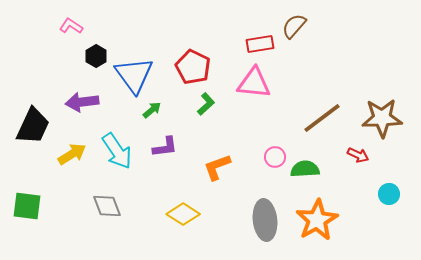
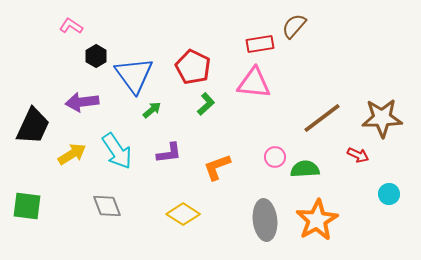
purple L-shape: moved 4 px right, 6 px down
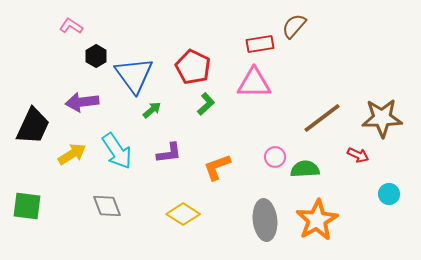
pink triangle: rotated 6 degrees counterclockwise
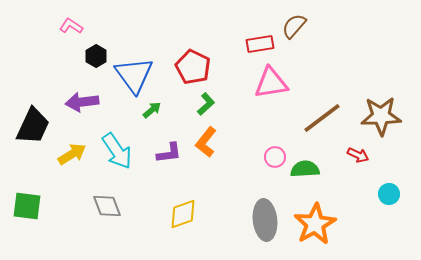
pink triangle: moved 17 px right; rotated 9 degrees counterclockwise
brown star: moved 1 px left, 2 px up
orange L-shape: moved 11 px left, 25 px up; rotated 32 degrees counterclockwise
yellow diamond: rotated 52 degrees counterclockwise
orange star: moved 2 px left, 4 px down
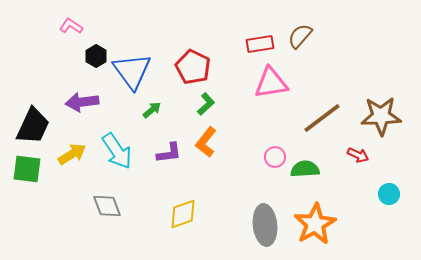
brown semicircle: moved 6 px right, 10 px down
blue triangle: moved 2 px left, 4 px up
green square: moved 37 px up
gray ellipse: moved 5 px down
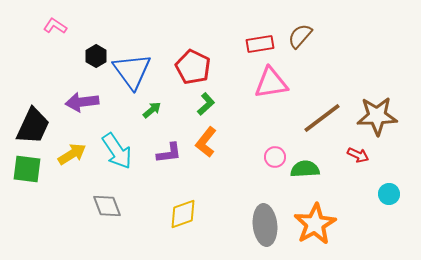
pink L-shape: moved 16 px left
brown star: moved 4 px left
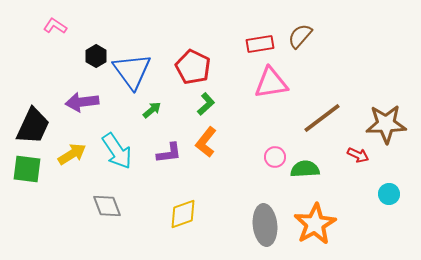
brown star: moved 9 px right, 8 px down
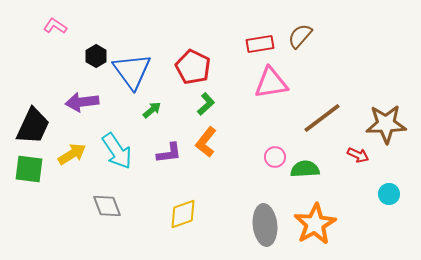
green square: moved 2 px right
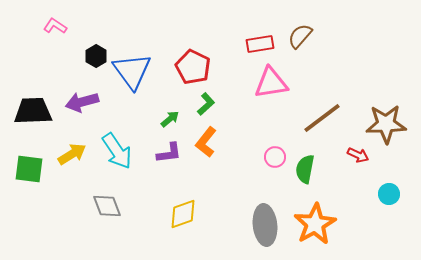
purple arrow: rotated 8 degrees counterclockwise
green arrow: moved 18 px right, 9 px down
black trapezoid: moved 15 px up; rotated 117 degrees counterclockwise
green semicircle: rotated 76 degrees counterclockwise
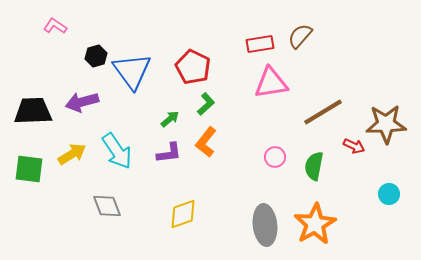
black hexagon: rotated 15 degrees clockwise
brown line: moved 1 px right, 6 px up; rotated 6 degrees clockwise
red arrow: moved 4 px left, 9 px up
green semicircle: moved 9 px right, 3 px up
